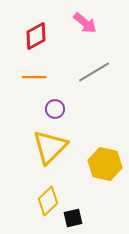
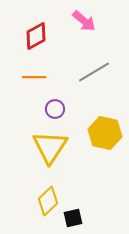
pink arrow: moved 1 px left, 2 px up
yellow triangle: rotated 12 degrees counterclockwise
yellow hexagon: moved 31 px up
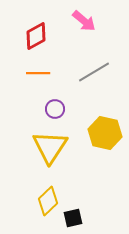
orange line: moved 4 px right, 4 px up
